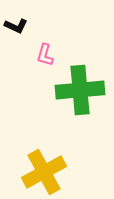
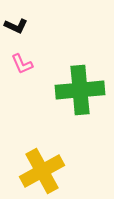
pink L-shape: moved 23 px left, 9 px down; rotated 40 degrees counterclockwise
yellow cross: moved 2 px left, 1 px up
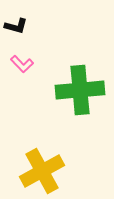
black L-shape: rotated 10 degrees counterclockwise
pink L-shape: rotated 20 degrees counterclockwise
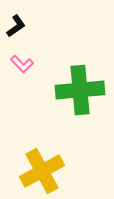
black L-shape: rotated 50 degrees counterclockwise
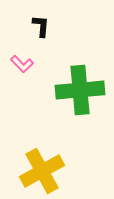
black L-shape: moved 25 px right; rotated 50 degrees counterclockwise
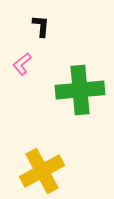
pink L-shape: rotated 95 degrees clockwise
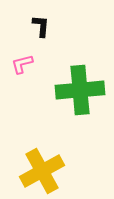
pink L-shape: rotated 25 degrees clockwise
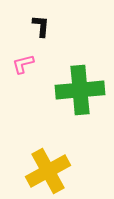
pink L-shape: moved 1 px right
yellow cross: moved 6 px right
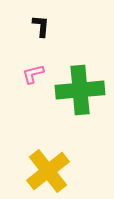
pink L-shape: moved 10 px right, 10 px down
yellow cross: rotated 9 degrees counterclockwise
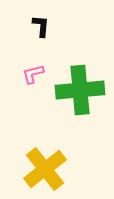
yellow cross: moved 3 px left, 2 px up
